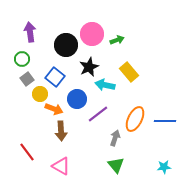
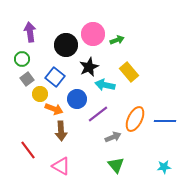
pink circle: moved 1 px right
gray arrow: moved 2 px left, 1 px up; rotated 49 degrees clockwise
red line: moved 1 px right, 2 px up
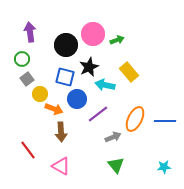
blue square: moved 10 px right; rotated 24 degrees counterclockwise
brown arrow: moved 1 px down
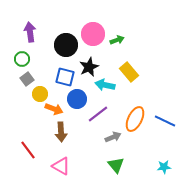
blue line: rotated 25 degrees clockwise
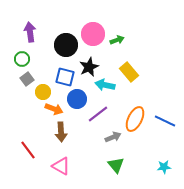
yellow circle: moved 3 px right, 2 px up
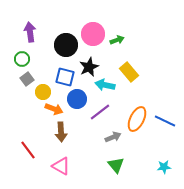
purple line: moved 2 px right, 2 px up
orange ellipse: moved 2 px right
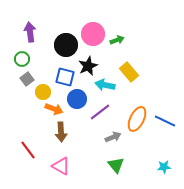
black star: moved 1 px left, 1 px up
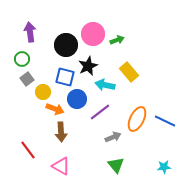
orange arrow: moved 1 px right
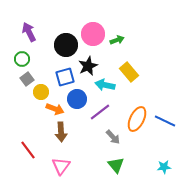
purple arrow: moved 1 px left; rotated 18 degrees counterclockwise
blue square: rotated 30 degrees counterclockwise
yellow circle: moved 2 px left
gray arrow: rotated 70 degrees clockwise
pink triangle: rotated 36 degrees clockwise
